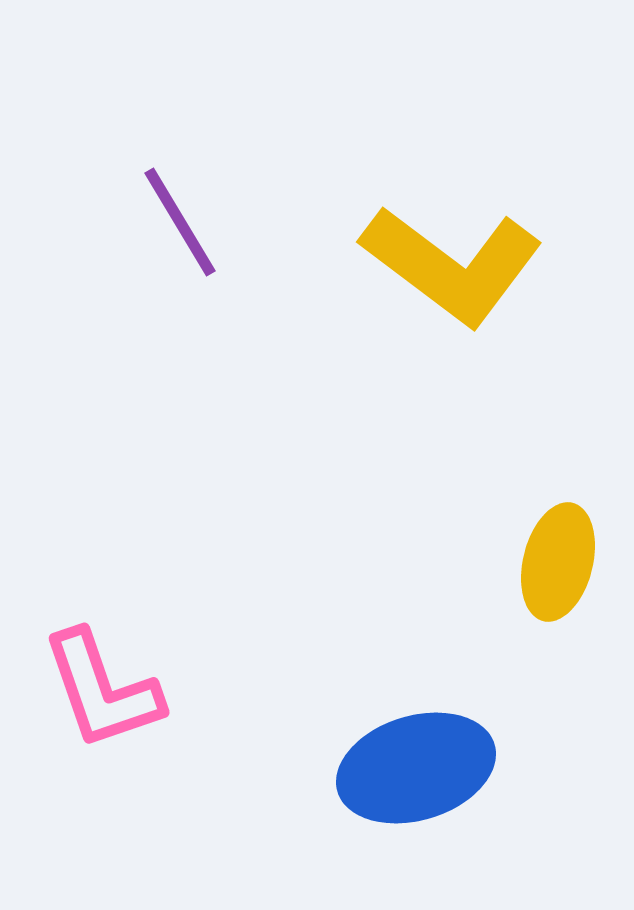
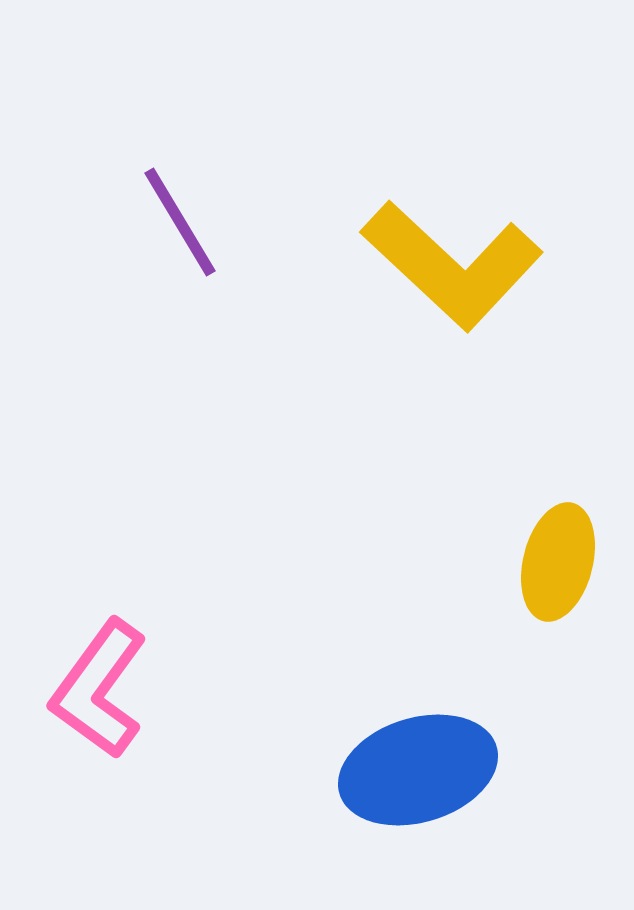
yellow L-shape: rotated 6 degrees clockwise
pink L-shape: moved 3 px left, 1 px up; rotated 55 degrees clockwise
blue ellipse: moved 2 px right, 2 px down
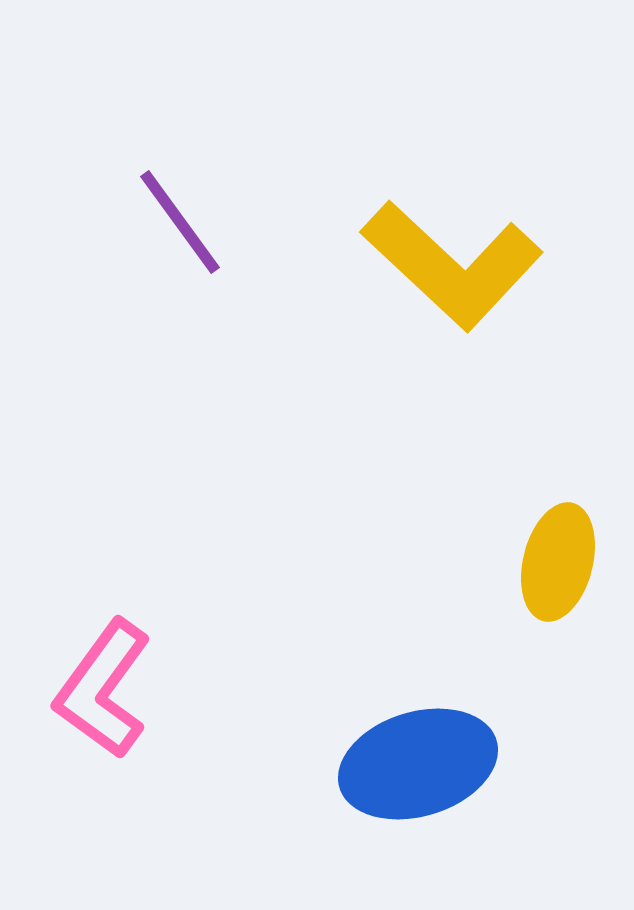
purple line: rotated 5 degrees counterclockwise
pink L-shape: moved 4 px right
blue ellipse: moved 6 px up
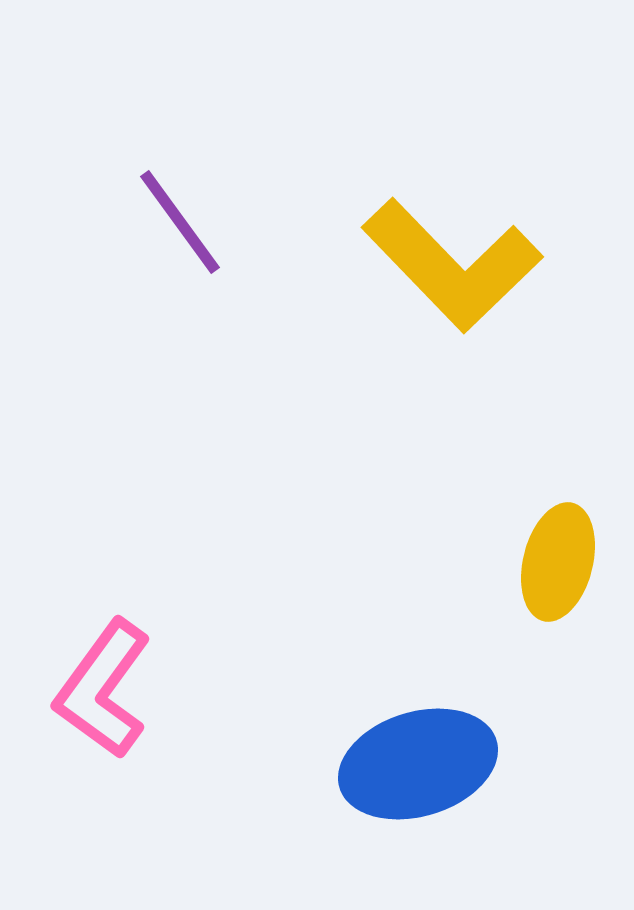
yellow L-shape: rotated 3 degrees clockwise
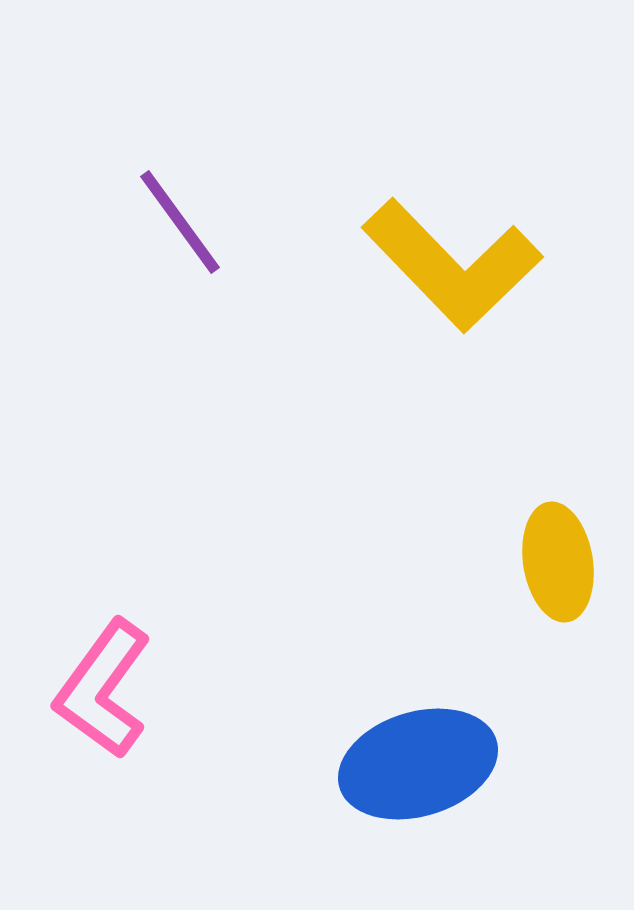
yellow ellipse: rotated 23 degrees counterclockwise
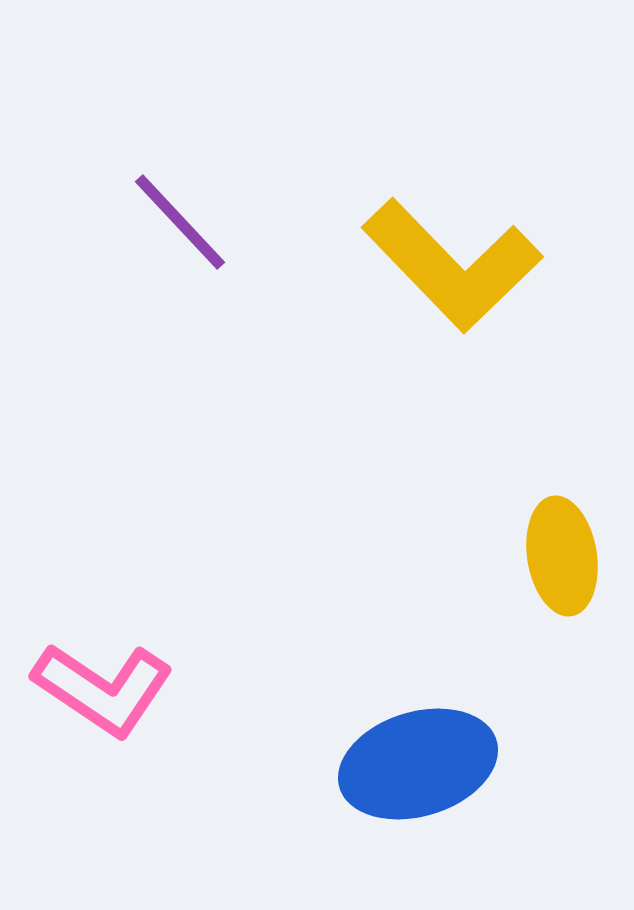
purple line: rotated 7 degrees counterclockwise
yellow ellipse: moved 4 px right, 6 px up
pink L-shape: rotated 92 degrees counterclockwise
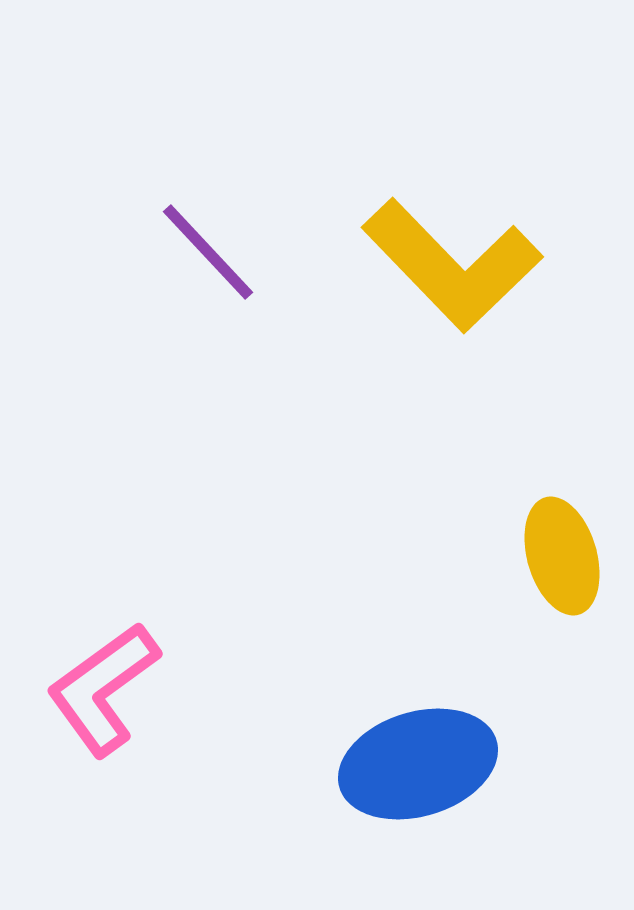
purple line: moved 28 px right, 30 px down
yellow ellipse: rotated 7 degrees counterclockwise
pink L-shape: rotated 110 degrees clockwise
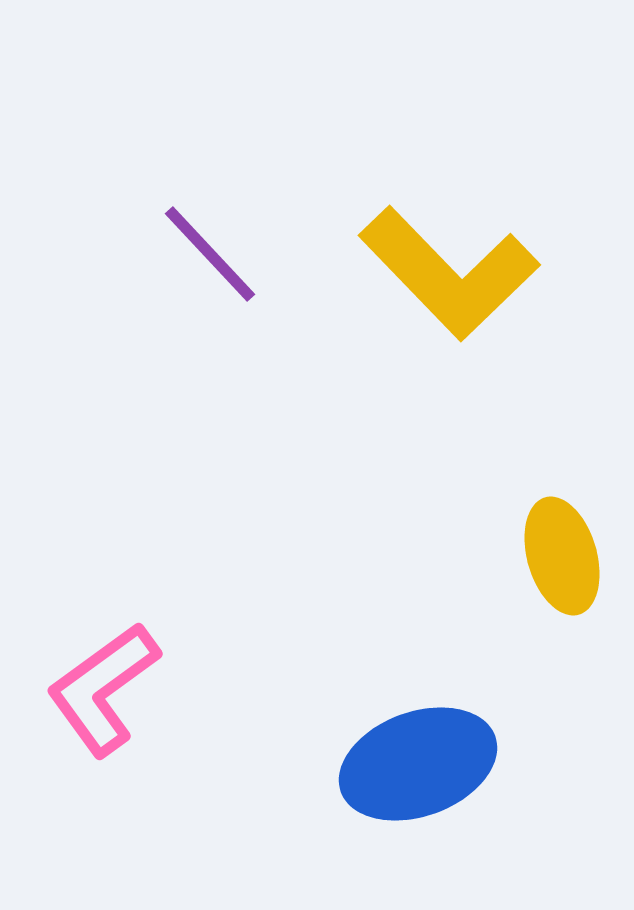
purple line: moved 2 px right, 2 px down
yellow L-shape: moved 3 px left, 8 px down
blue ellipse: rotated 3 degrees counterclockwise
